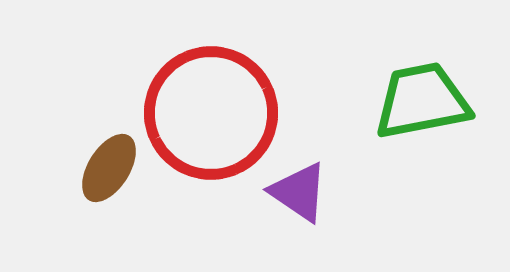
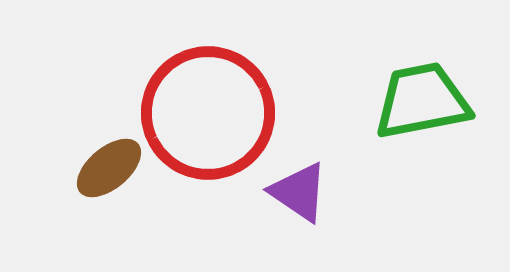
red circle: moved 3 px left
brown ellipse: rotated 18 degrees clockwise
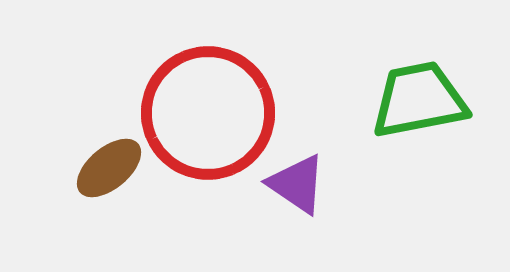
green trapezoid: moved 3 px left, 1 px up
purple triangle: moved 2 px left, 8 px up
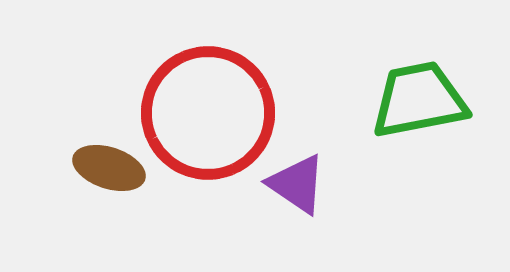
brown ellipse: rotated 58 degrees clockwise
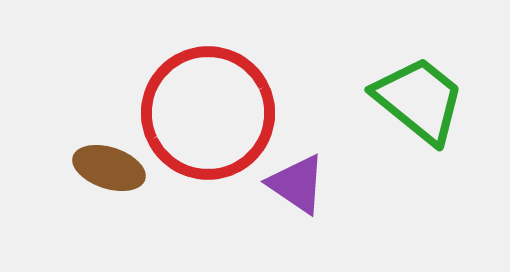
green trapezoid: rotated 50 degrees clockwise
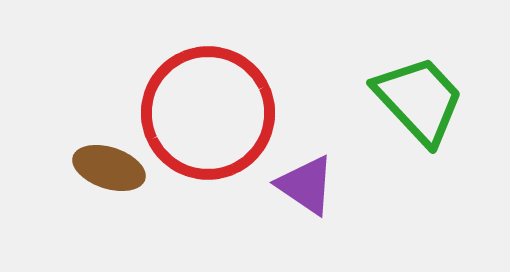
green trapezoid: rotated 8 degrees clockwise
purple triangle: moved 9 px right, 1 px down
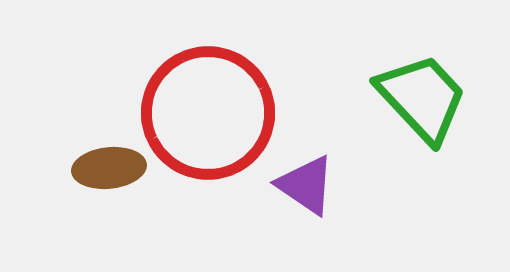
green trapezoid: moved 3 px right, 2 px up
brown ellipse: rotated 24 degrees counterclockwise
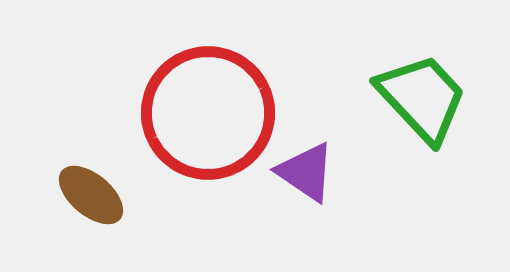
brown ellipse: moved 18 px left, 27 px down; rotated 46 degrees clockwise
purple triangle: moved 13 px up
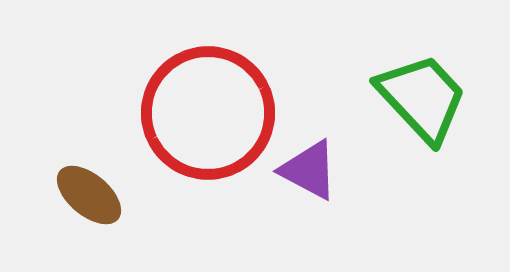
purple triangle: moved 3 px right, 2 px up; rotated 6 degrees counterclockwise
brown ellipse: moved 2 px left
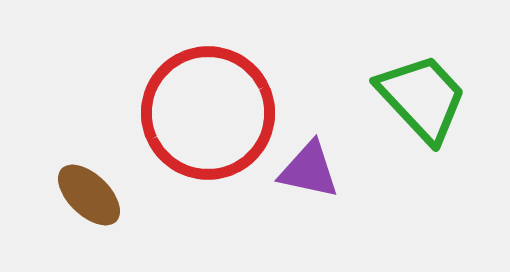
purple triangle: rotated 16 degrees counterclockwise
brown ellipse: rotated 4 degrees clockwise
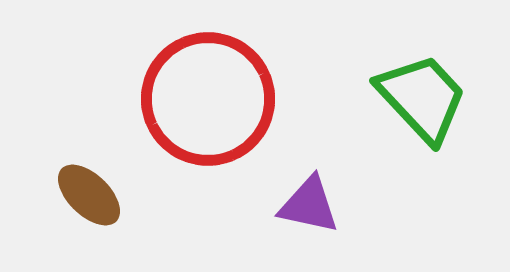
red circle: moved 14 px up
purple triangle: moved 35 px down
